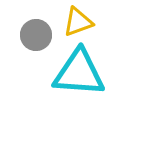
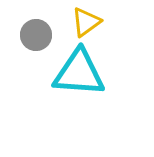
yellow triangle: moved 8 px right; rotated 16 degrees counterclockwise
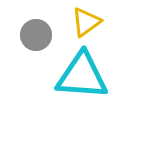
cyan triangle: moved 3 px right, 3 px down
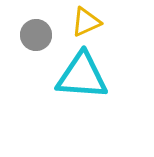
yellow triangle: rotated 12 degrees clockwise
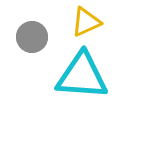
gray circle: moved 4 px left, 2 px down
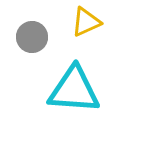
cyan triangle: moved 8 px left, 14 px down
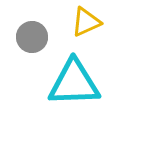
cyan triangle: moved 7 px up; rotated 6 degrees counterclockwise
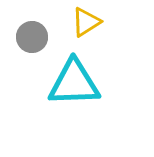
yellow triangle: rotated 8 degrees counterclockwise
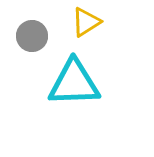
gray circle: moved 1 px up
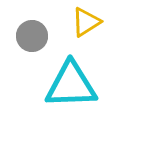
cyan triangle: moved 3 px left, 2 px down
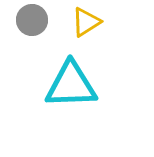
gray circle: moved 16 px up
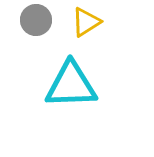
gray circle: moved 4 px right
